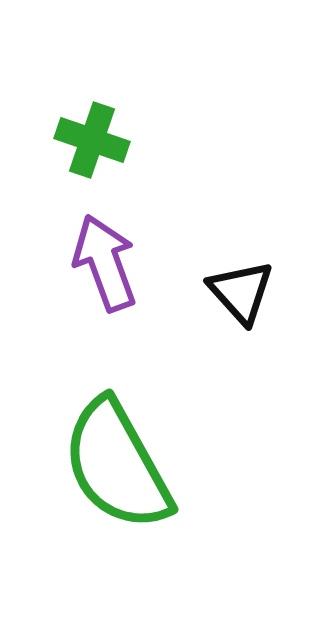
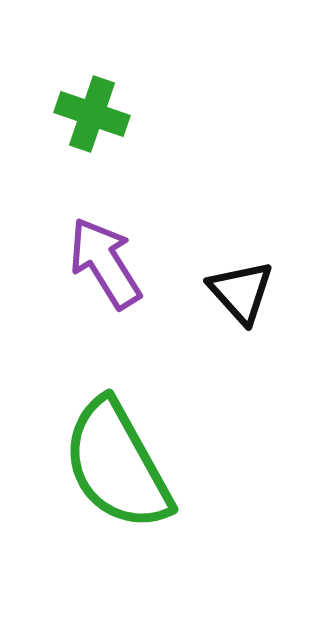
green cross: moved 26 px up
purple arrow: rotated 12 degrees counterclockwise
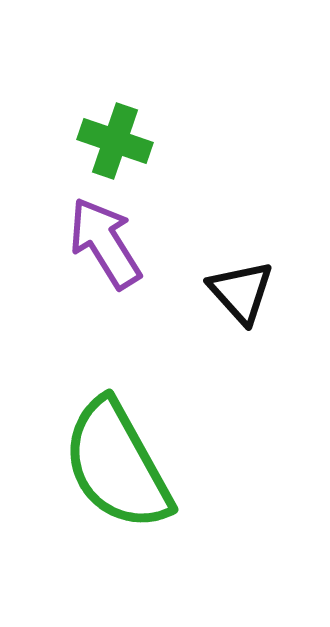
green cross: moved 23 px right, 27 px down
purple arrow: moved 20 px up
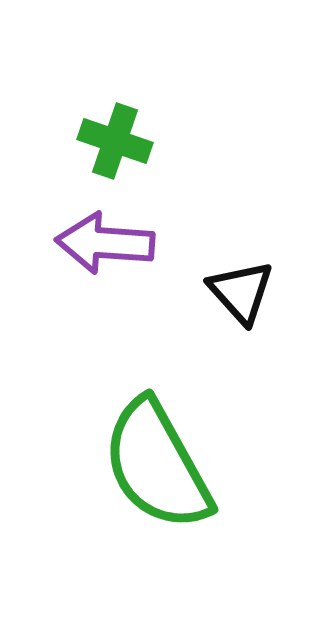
purple arrow: rotated 54 degrees counterclockwise
green semicircle: moved 40 px right
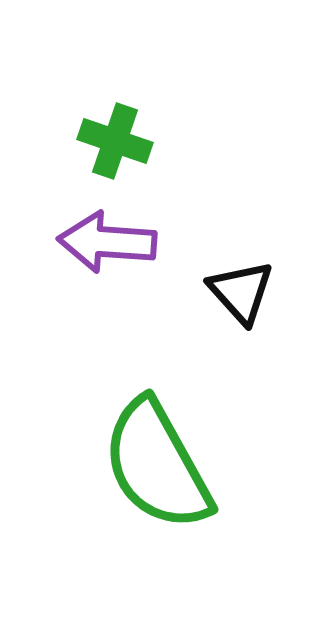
purple arrow: moved 2 px right, 1 px up
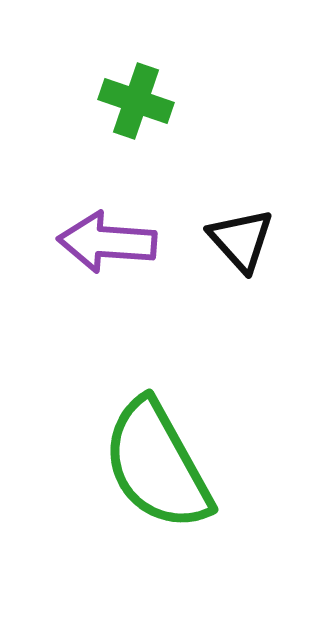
green cross: moved 21 px right, 40 px up
black triangle: moved 52 px up
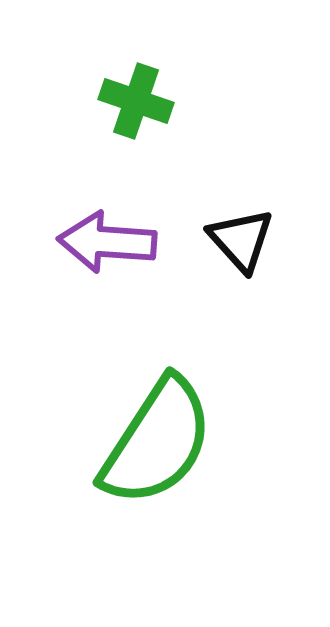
green semicircle: moved 23 px up; rotated 118 degrees counterclockwise
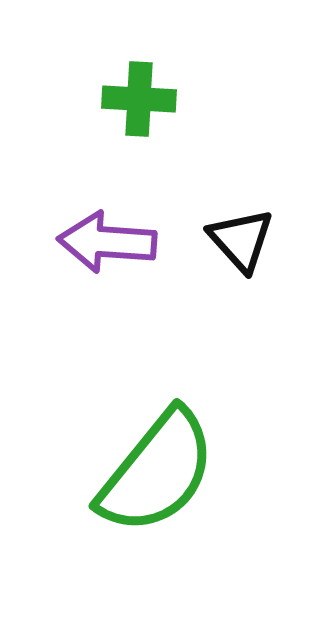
green cross: moved 3 px right, 2 px up; rotated 16 degrees counterclockwise
green semicircle: moved 30 px down; rotated 6 degrees clockwise
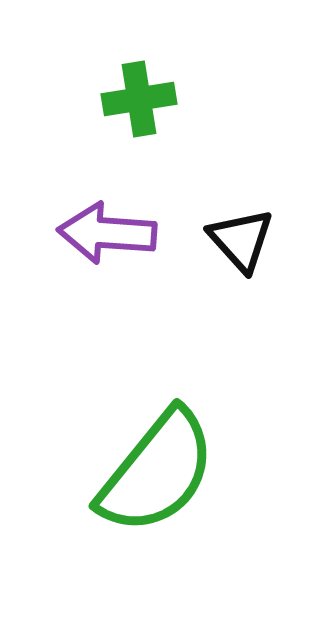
green cross: rotated 12 degrees counterclockwise
purple arrow: moved 9 px up
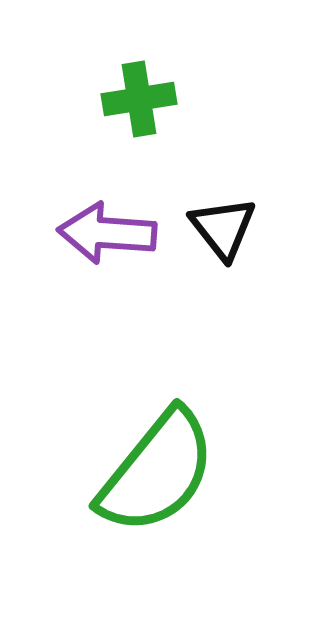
black triangle: moved 18 px left, 12 px up; rotated 4 degrees clockwise
